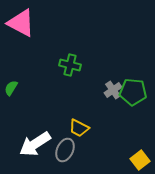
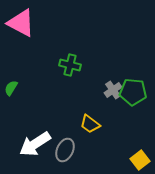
yellow trapezoid: moved 11 px right, 4 px up; rotated 10 degrees clockwise
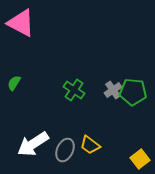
green cross: moved 4 px right, 25 px down; rotated 20 degrees clockwise
green semicircle: moved 3 px right, 5 px up
yellow trapezoid: moved 21 px down
white arrow: moved 2 px left
yellow square: moved 1 px up
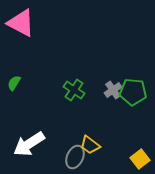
white arrow: moved 4 px left
gray ellipse: moved 10 px right, 7 px down
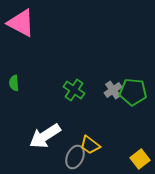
green semicircle: rotated 35 degrees counterclockwise
white arrow: moved 16 px right, 8 px up
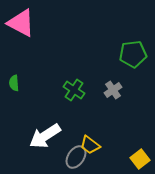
green pentagon: moved 38 px up; rotated 12 degrees counterclockwise
gray ellipse: moved 1 px right; rotated 10 degrees clockwise
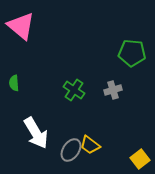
pink triangle: moved 3 px down; rotated 12 degrees clockwise
green pentagon: moved 1 px left, 1 px up; rotated 12 degrees clockwise
gray cross: rotated 18 degrees clockwise
white arrow: moved 9 px left, 3 px up; rotated 88 degrees counterclockwise
gray ellipse: moved 5 px left, 7 px up
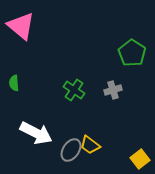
green pentagon: rotated 28 degrees clockwise
white arrow: rotated 32 degrees counterclockwise
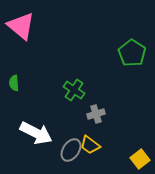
gray cross: moved 17 px left, 24 px down
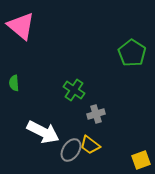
white arrow: moved 7 px right, 1 px up
yellow square: moved 1 px right, 1 px down; rotated 18 degrees clockwise
